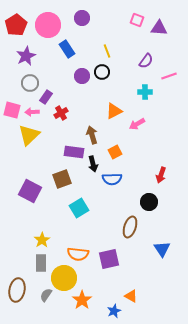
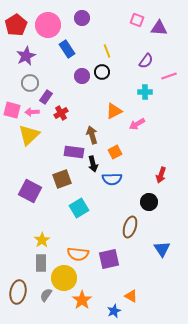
brown ellipse at (17, 290): moved 1 px right, 2 px down
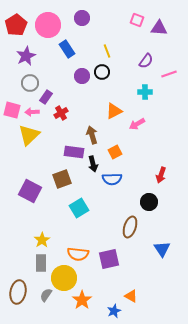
pink line at (169, 76): moved 2 px up
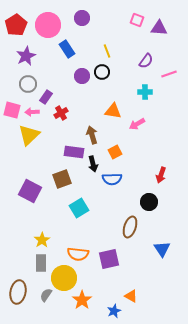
gray circle at (30, 83): moved 2 px left, 1 px down
orange triangle at (114, 111): moved 1 px left; rotated 36 degrees clockwise
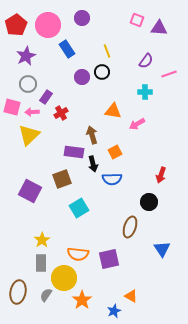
purple circle at (82, 76): moved 1 px down
pink square at (12, 110): moved 3 px up
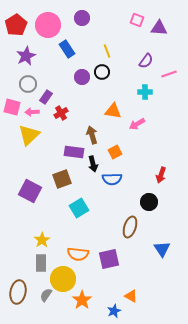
yellow circle at (64, 278): moved 1 px left, 1 px down
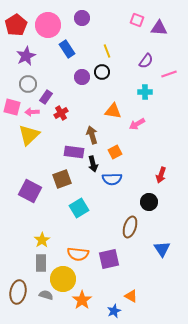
gray semicircle at (46, 295): rotated 72 degrees clockwise
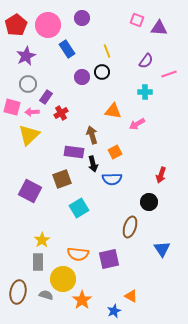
gray rectangle at (41, 263): moved 3 px left, 1 px up
